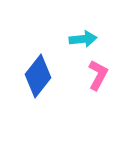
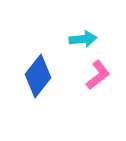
pink L-shape: rotated 24 degrees clockwise
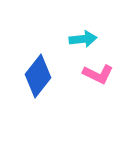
pink L-shape: moved 1 px up; rotated 64 degrees clockwise
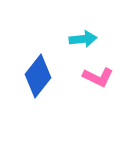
pink L-shape: moved 3 px down
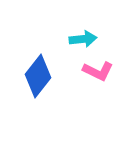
pink L-shape: moved 6 px up
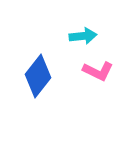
cyan arrow: moved 3 px up
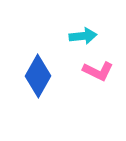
blue diamond: rotated 9 degrees counterclockwise
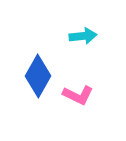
pink L-shape: moved 20 px left, 24 px down
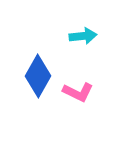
pink L-shape: moved 3 px up
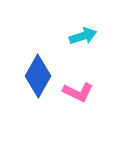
cyan arrow: rotated 12 degrees counterclockwise
